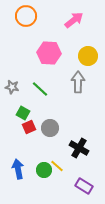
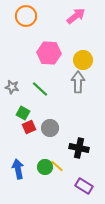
pink arrow: moved 2 px right, 4 px up
yellow circle: moved 5 px left, 4 px down
black cross: rotated 18 degrees counterclockwise
green circle: moved 1 px right, 3 px up
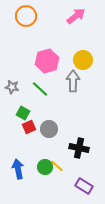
pink hexagon: moved 2 px left, 8 px down; rotated 20 degrees counterclockwise
gray arrow: moved 5 px left, 1 px up
gray circle: moved 1 px left, 1 px down
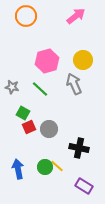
gray arrow: moved 1 px right, 3 px down; rotated 25 degrees counterclockwise
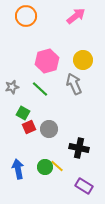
gray star: rotated 24 degrees counterclockwise
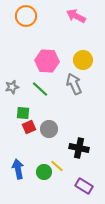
pink arrow: rotated 114 degrees counterclockwise
pink hexagon: rotated 20 degrees clockwise
green square: rotated 24 degrees counterclockwise
green circle: moved 1 px left, 5 px down
